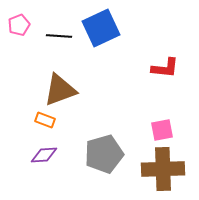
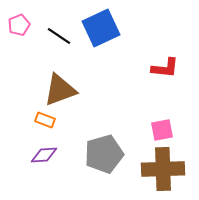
black line: rotated 30 degrees clockwise
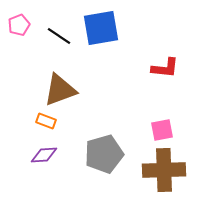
blue square: rotated 15 degrees clockwise
orange rectangle: moved 1 px right, 1 px down
brown cross: moved 1 px right, 1 px down
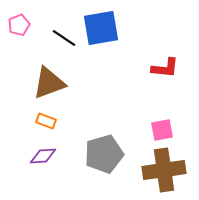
black line: moved 5 px right, 2 px down
brown triangle: moved 11 px left, 7 px up
purple diamond: moved 1 px left, 1 px down
brown cross: rotated 6 degrees counterclockwise
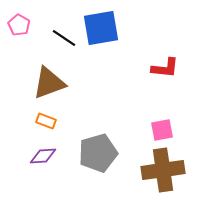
pink pentagon: rotated 20 degrees counterclockwise
gray pentagon: moved 6 px left, 1 px up
brown cross: moved 1 px left
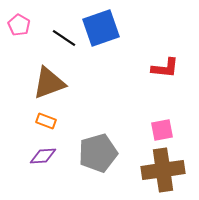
blue square: rotated 9 degrees counterclockwise
